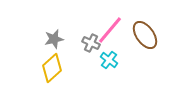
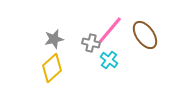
gray cross: rotated 12 degrees counterclockwise
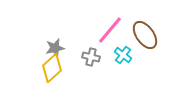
gray star: moved 1 px right, 9 px down
gray cross: moved 14 px down
cyan cross: moved 14 px right, 5 px up
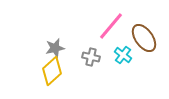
pink line: moved 1 px right, 4 px up
brown ellipse: moved 1 px left, 3 px down
yellow diamond: moved 3 px down
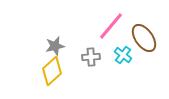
gray star: moved 2 px up
gray cross: rotated 18 degrees counterclockwise
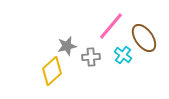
gray star: moved 12 px right
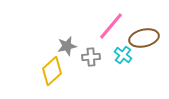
brown ellipse: rotated 68 degrees counterclockwise
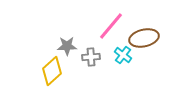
gray star: rotated 12 degrees clockwise
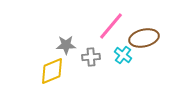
gray star: moved 1 px left, 1 px up
yellow diamond: rotated 20 degrees clockwise
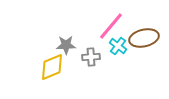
cyan cross: moved 5 px left, 9 px up
yellow diamond: moved 4 px up
